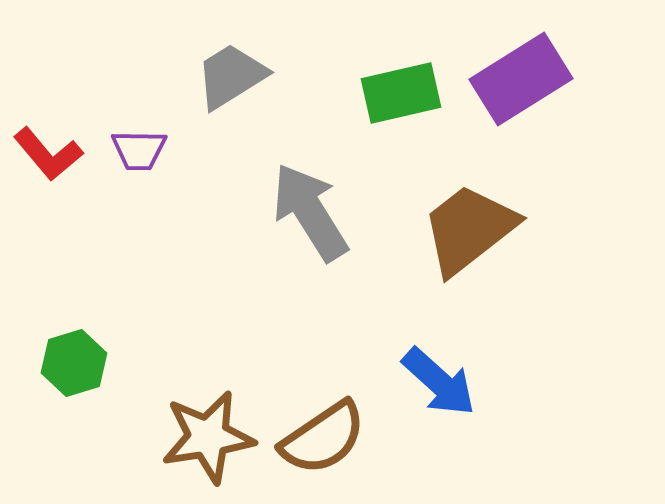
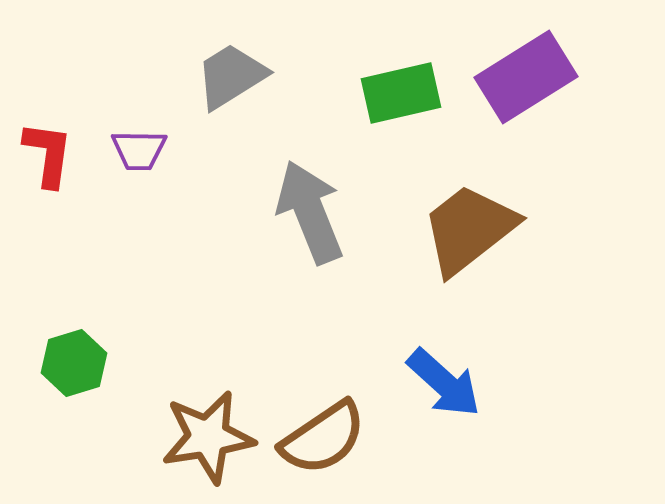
purple rectangle: moved 5 px right, 2 px up
red L-shape: rotated 132 degrees counterclockwise
gray arrow: rotated 10 degrees clockwise
blue arrow: moved 5 px right, 1 px down
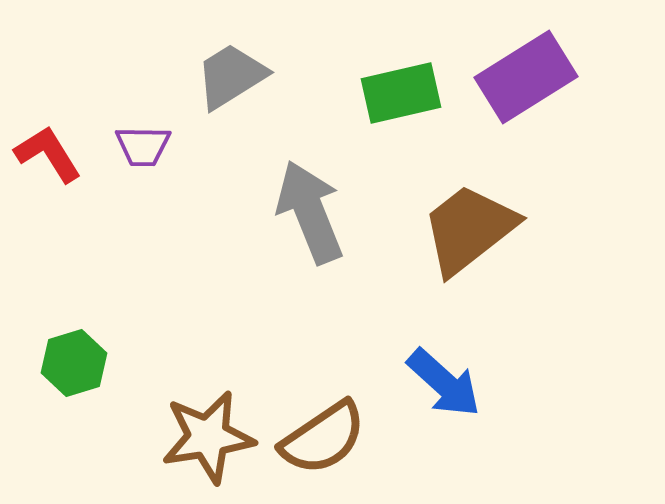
purple trapezoid: moved 4 px right, 4 px up
red L-shape: rotated 40 degrees counterclockwise
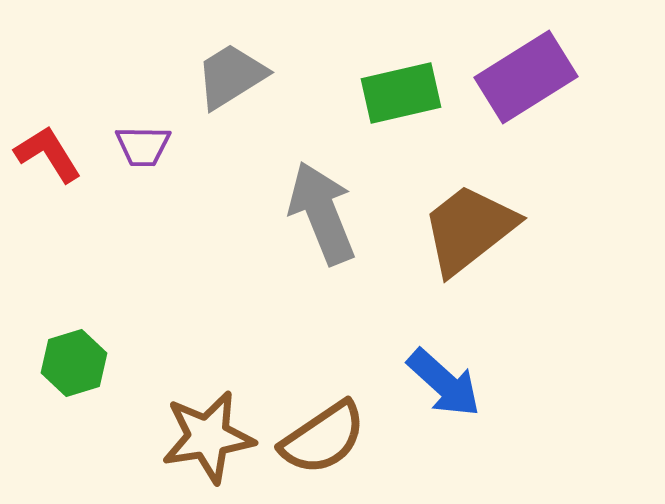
gray arrow: moved 12 px right, 1 px down
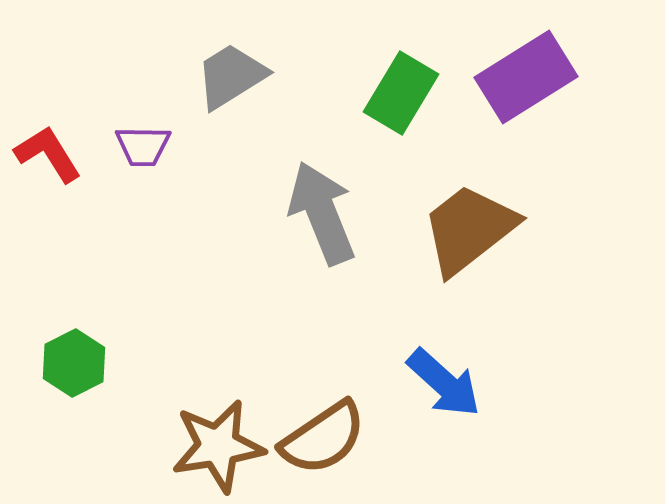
green rectangle: rotated 46 degrees counterclockwise
green hexagon: rotated 10 degrees counterclockwise
brown star: moved 10 px right, 9 px down
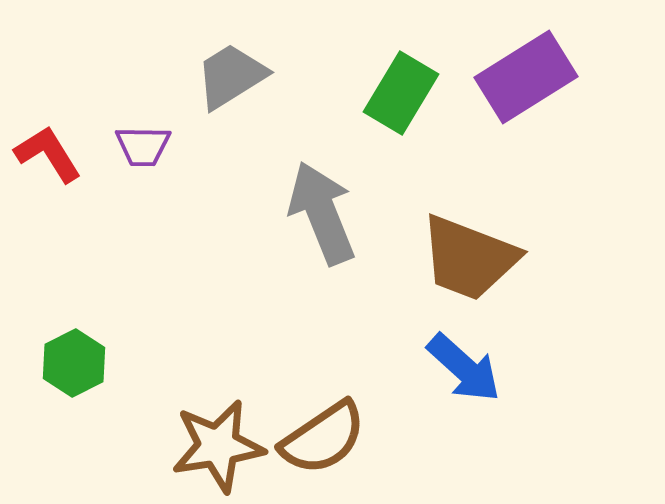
brown trapezoid: moved 29 px down; rotated 121 degrees counterclockwise
blue arrow: moved 20 px right, 15 px up
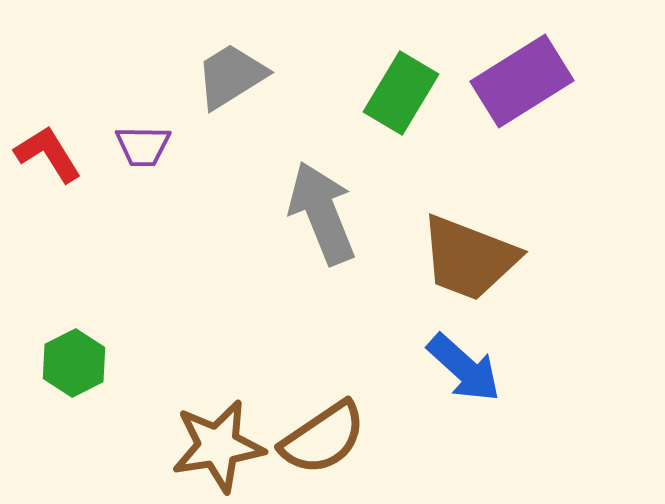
purple rectangle: moved 4 px left, 4 px down
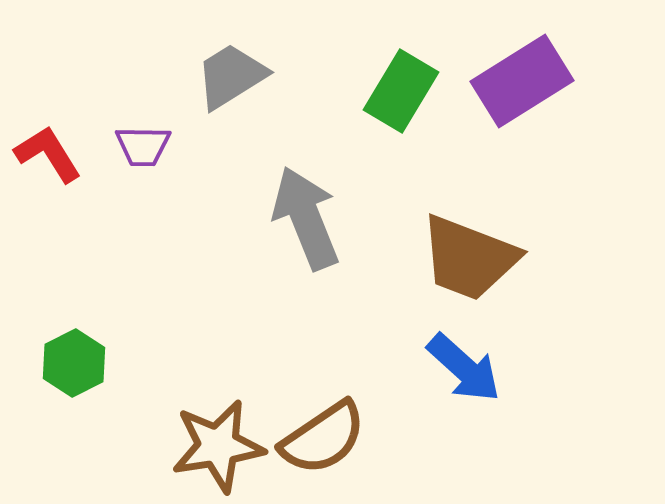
green rectangle: moved 2 px up
gray arrow: moved 16 px left, 5 px down
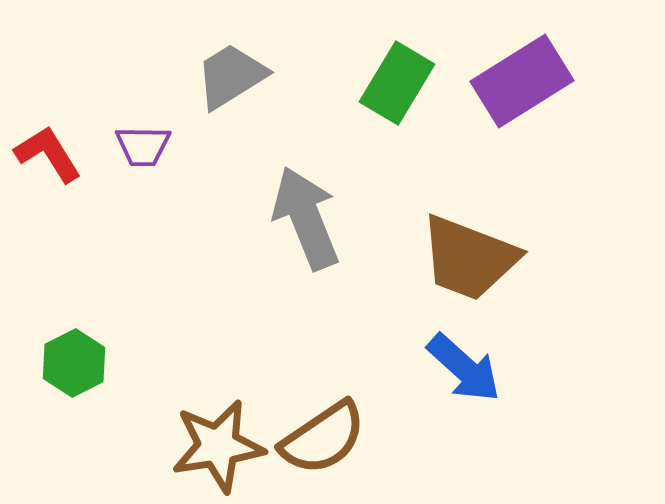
green rectangle: moved 4 px left, 8 px up
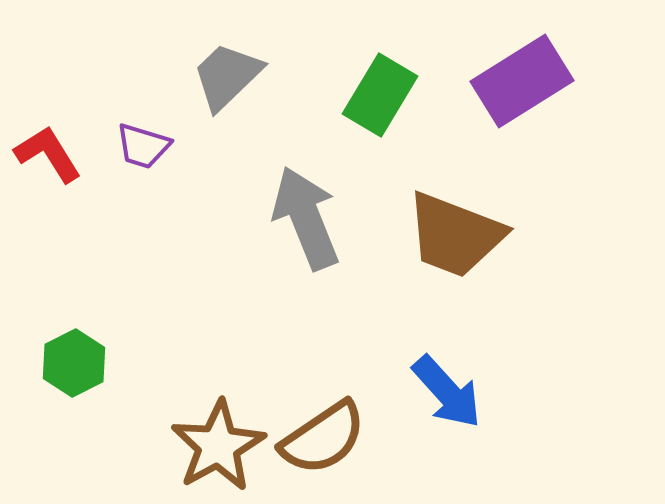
gray trapezoid: moved 4 px left; rotated 12 degrees counterclockwise
green rectangle: moved 17 px left, 12 px down
purple trapezoid: rotated 16 degrees clockwise
brown trapezoid: moved 14 px left, 23 px up
blue arrow: moved 17 px left, 24 px down; rotated 6 degrees clockwise
brown star: rotated 20 degrees counterclockwise
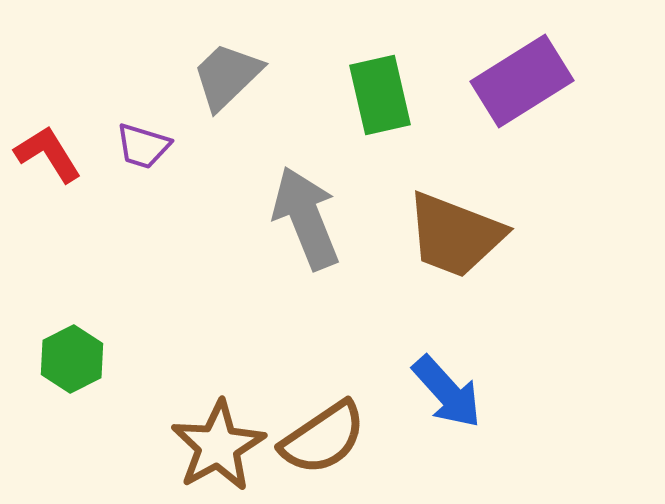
green rectangle: rotated 44 degrees counterclockwise
green hexagon: moved 2 px left, 4 px up
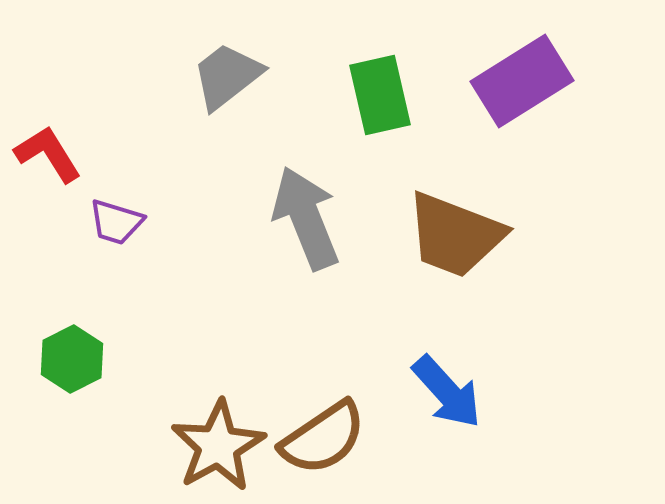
gray trapezoid: rotated 6 degrees clockwise
purple trapezoid: moved 27 px left, 76 px down
